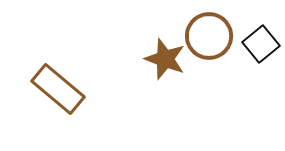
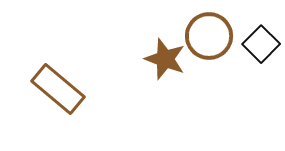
black square: rotated 6 degrees counterclockwise
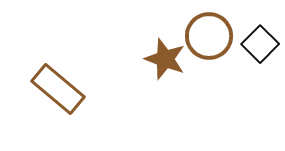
black square: moved 1 px left
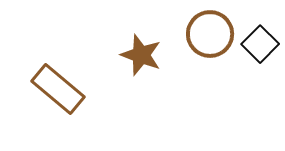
brown circle: moved 1 px right, 2 px up
brown star: moved 24 px left, 4 px up
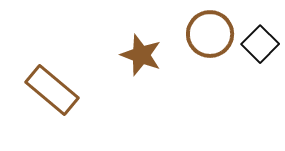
brown rectangle: moved 6 px left, 1 px down
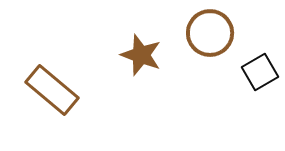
brown circle: moved 1 px up
black square: moved 28 px down; rotated 15 degrees clockwise
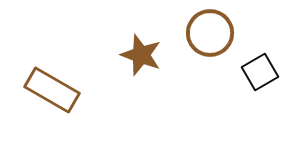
brown rectangle: rotated 10 degrees counterclockwise
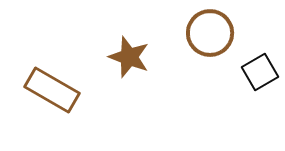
brown star: moved 12 px left, 2 px down
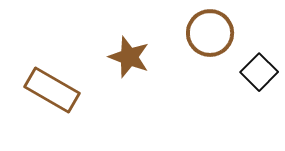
black square: moved 1 px left; rotated 15 degrees counterclockwise
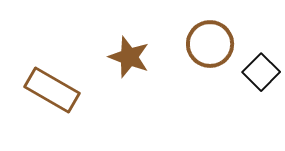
brown circle: moved 11 px down
black square: moved 2 px right
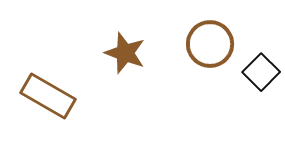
brown star: moved 4 px left, 4 px up
brown rectangle: moved 4 px left, 6 px down
